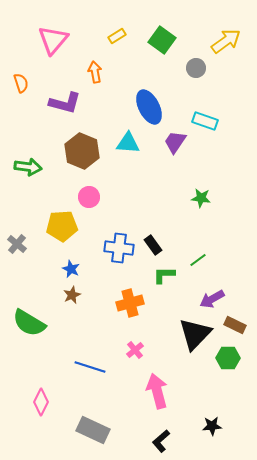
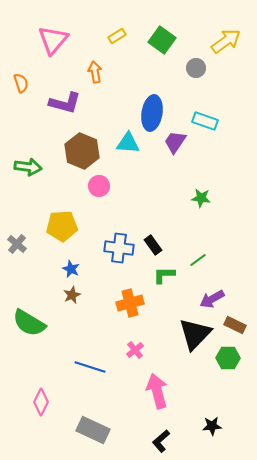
blue ellipse: moved 3 px right, 6 px down; rotated 36 degrees clockwise
pink circle: moved 10 px right, 11 px up
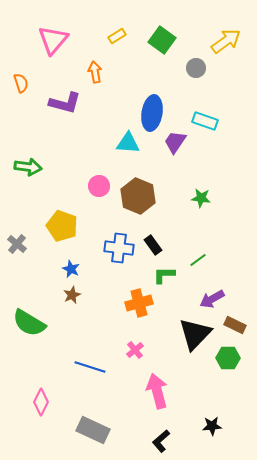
brown hexagon: moved 56 px right, 45 px down
yellow pentagon: rotated 24 degrees clockwise
orange cross: moved 9 px right
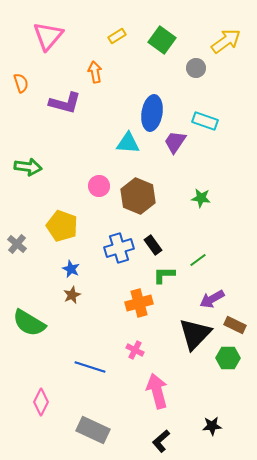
pink triangle: moved 5 px left, 4 px up
blue cross: rotated 24 degrees counterclockwise
pink cross: rotated 24 degrees counterclockwise
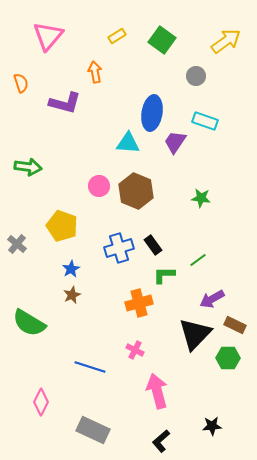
gray circle: moved 8 px down
brown hexagon: moved 2 px left, 5 px up
blue star: rotated 18 degrees clockwise
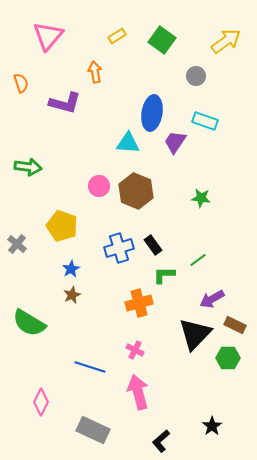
pink arrow: moved 19 px left, 1 px down
black star: rotated 30 degrees counterclockwise
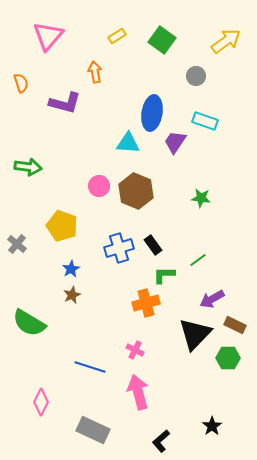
orange cross: moved 7 px right
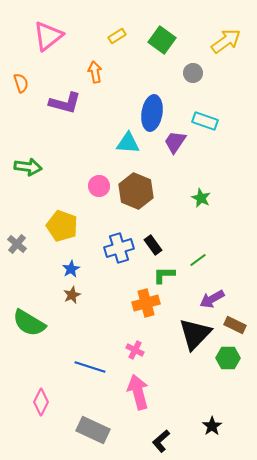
pink triangle: rotated 12 degrees clockwise
gray circle: moved 3 px left, 3 px up
green star: rotated 18 degrees clockwise
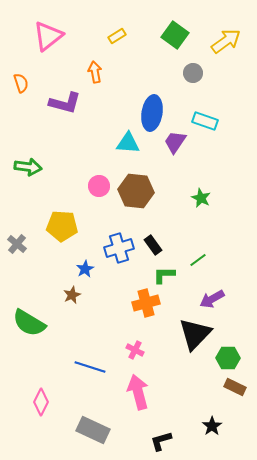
green square: moved 13 px right, 5 px up
brown hexagon: rotated 16 degrees counterclockwise
yellow pentagon: rotated 16 degrees counterclockwise
blue star: moved 14 px right
brown rectangle: moved 62 px down
black L-shape: rotated 25 degrees clockwise
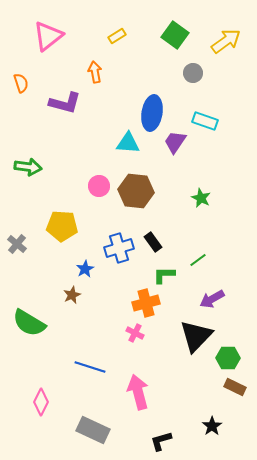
black rectangle: moved 3 px up
black triangle: moved 1 px right, 2 px down
pink cross: moved 17 px up
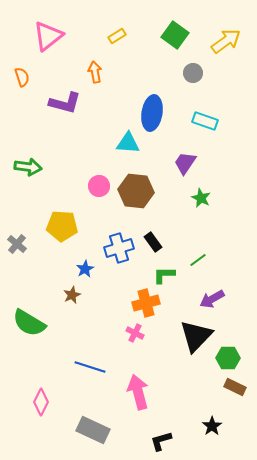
orange semicircle: moved 1 px right, 6 px up
purple trapezoid: moved 10 px right, 21 px down
